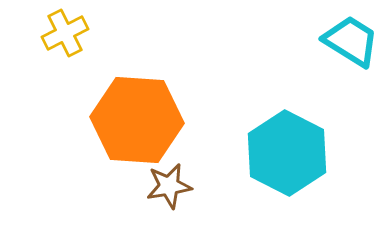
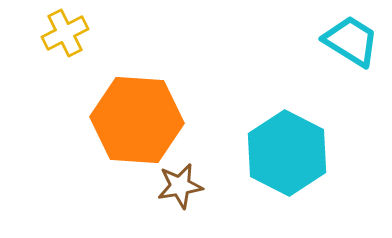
brown star: moved 11 px right
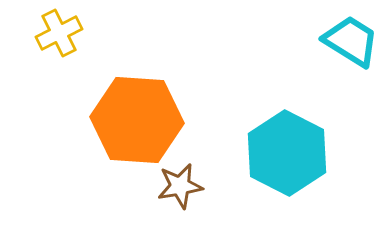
yellow cross: moved 6 px left
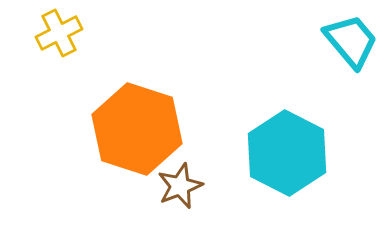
cyan trapezoid: rotated 18 degrees clockwise
orange hexagon: moved 9 px down; rotated 14 degrees clockwise
brown star: rotated 12 degrees counterclockwise
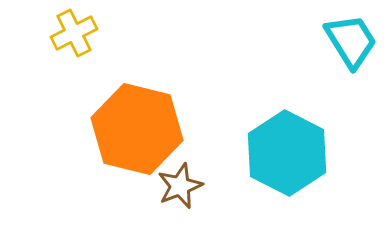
yellow cross: moved 15 px right
cyan trapezoid: rotated 8 degrees clockwise
orange hexagon: rotated 4 degrees counterclockwise
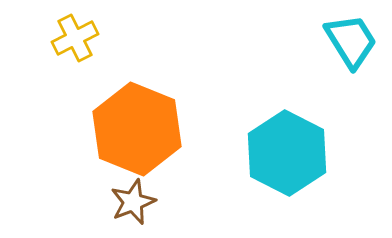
yellow cross: moved 1 px right, 5 px down
orange hexagon: rotated 8 degrees clockwise
brown star: moved 47 px left, 16 px down
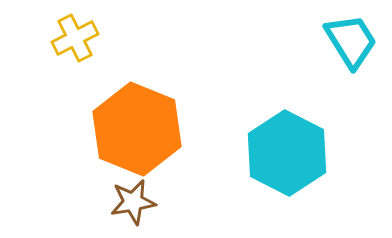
brown star: rotated 12 degrees clockwise
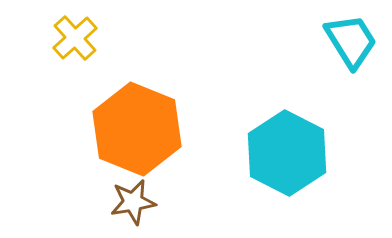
yellow cross: rotated 15 degrees counterclockwise
